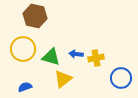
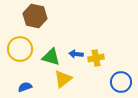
yellow circle: moved 3 px left
blue circle: moved 4 px down
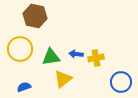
green triangle: rotated 24 degrees counterclockwise
blue semicircle: moved 1 px left
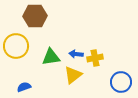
brown hexagon: rotated 15 degrees counterclockwise
yellow circle: moved 4 px left, 3 px up
yellow cross: moved 1 px left
yellow triangle: moved 10 px right, 4 px up
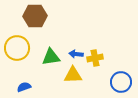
yellow circle: moved 1 px right, 2 px down
yellow triangle: rotated 36 degrees clockwise
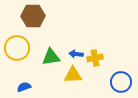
brown hexagon: moved 2 px left
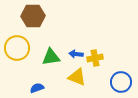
yellow triangle: moved 4 px right, 2 px down; rotated 24 degrees clockwise
blue semicircle: moved 13 px right, 1 px down
